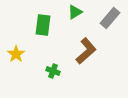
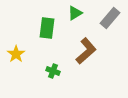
green triangle: moved 1 px down
green rectangle: moved 4 px right, 3 px down
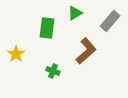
gray rectangle: moved 3 px down
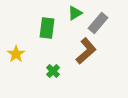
gray rectangle: moved 12 px left, 2 px down
green cross: rotated 24 degrees clockwise
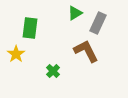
gray rectangle: rotated 15 degrees counterclockwise
green rectangle: moved 17 px left
brown L-shape: rotated 76 degrees counterclockwise
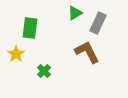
brown L-shape: moved 1 px right, 1 px down
green cross: moved 9 px left
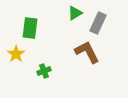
green cross: rotated 24 degrees clockwise
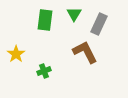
green triangle: moved 1 px left, 1 px down; rotated 28 degrees counterclockwise
gray rectangle: moved 1 px right, 1 px down
green rectangle: moved 15 px right, 8 px up
brown L-shape: moved 2 px left
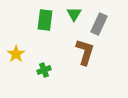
brown L-shape: rotated 44 degrees clockwise
green cross: moved 1 px up
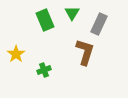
green triangle: moved 2 px left, 1 px up
green rectangle: rotated 30 degrees counterclockwise
